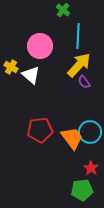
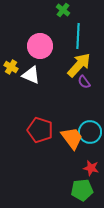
white triangle: rotated 18 degrees counterclockwise
red pentagon: rotated 25 degrees clockwise
red star: rotated 21 degrees counterclockwise
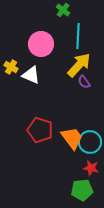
pink circle: moved 1 px right, 2 px up
cyan circle: moved 10 px down
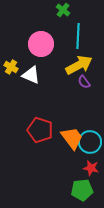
yellow arrow: rotated 20 degrees clockwise
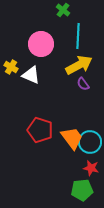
purple semicircle: moved 1 px left, 2 px down
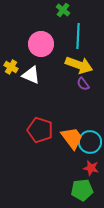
yellow arrow: rotated 48 degrees clockwise
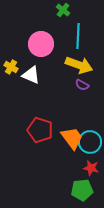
purple semicircle: moved 1 px left, 1 px down; rotated 24 degrees counterclockwise
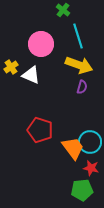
cyan line: rotated 20 degrees counterclockwise
yellow cross: rotated 24 degrees clockwise
purple semicircle: moved 2 px down; rotated 104 degrees counterclockwise
orange trapezoid: moved 1 px right, 10 px down
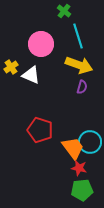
green cross: moved 1 px right, 1 px down
red star: moved 12 px left
